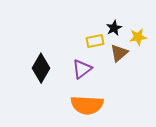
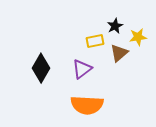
black star: moved 1 px right, 2 px up
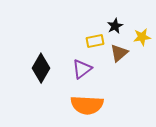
yellow star: moved 4 px right
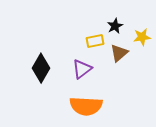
orange semicircle: moved 1 px left, 1 px down
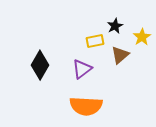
yellow star: rotated 24 degrees counterclockwise
brown triangle: moved 1 px right, 2 px down
black diamond: moved 1 px left, 3 px up
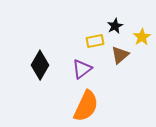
orange semicircle: rotated 68 degrees counterclockwise
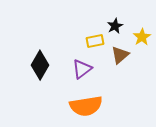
orange semicircle: rotated 56 degrees clockwise
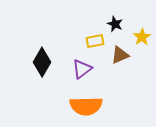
black star: moved 2 px up; rotated 21 degrees counterclockwise
brown triangle: rotated 18 degrees clockwise
black diamond: moved 2 px right, 3 px up
orange semicircle: rotated 8 degrees clockwise
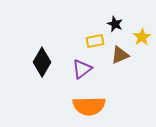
orange semicircle: moved 3 px right
